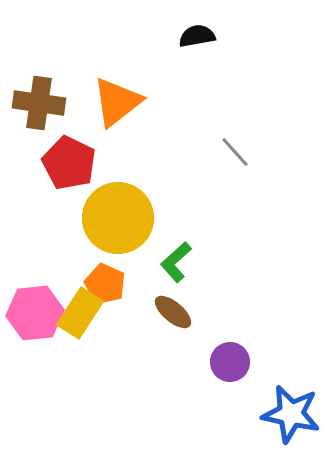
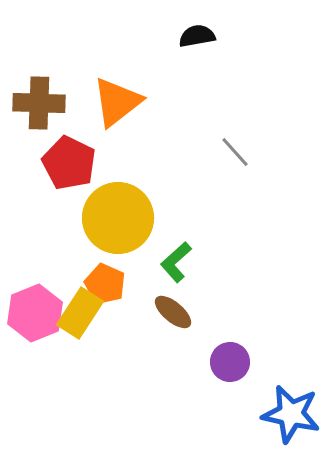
brown cross: rotated 6 degrees counterclockwise
pink hexagon: rotated 16 degrees counterclockwise
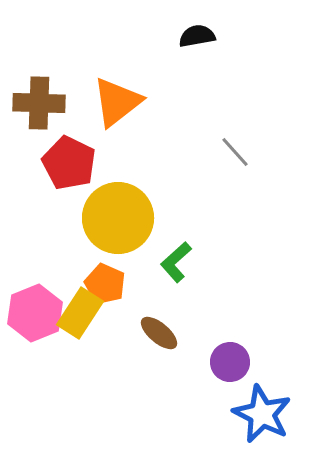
brown ellipse: moved 14 px left, 21 px down
blue star: moved 29 px left; rotated 14 degrees clockwise
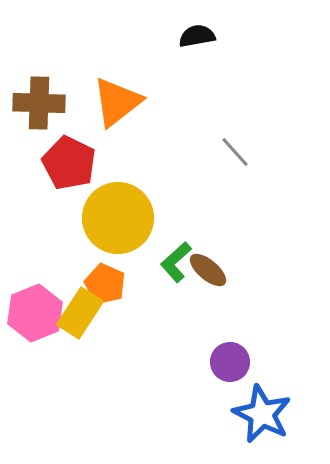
brown ellipse: moved 49 px right, 63 px up
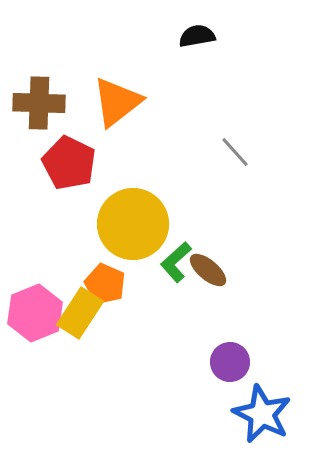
yellow circle: moved 15 px right, 6 px down
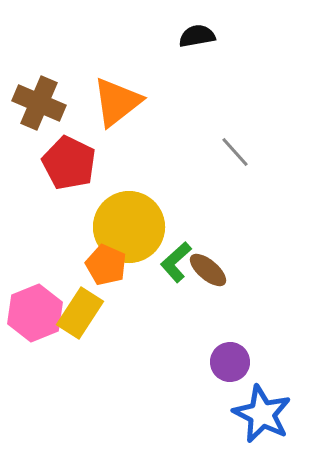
brown cross: rotated 21 degrees clockwise
yellow circle: moved 4 px left, 3 px down
orange pentagon: moved 1 px right, 19 px up
